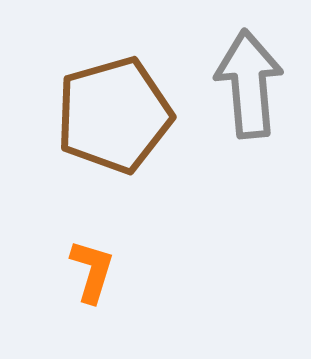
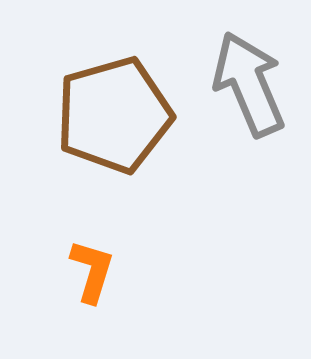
gray arrow: rotated 18 degrees counterclockwise
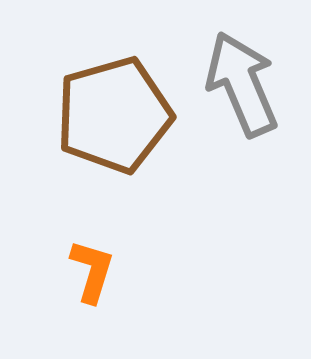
gray arrow: moved 7 px left
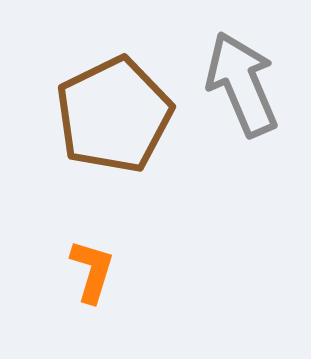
brown pentagon: rotated 10 degrees counterclockwise
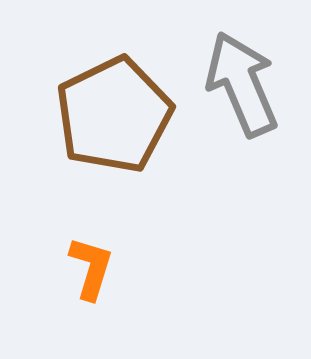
orange L-shape: moved 1 px left, 3 px up
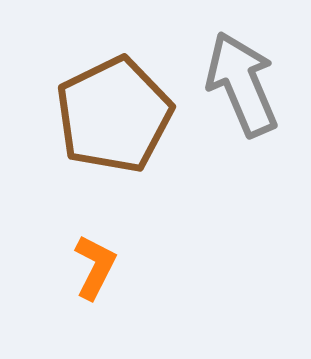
orange L-shape: moved 4 px right, 1 px up; rotated 10 degrees clockwise
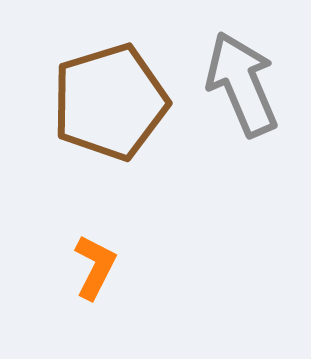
brown pentagon: moved 4 px left, 13 px up; rotated 9 degrees clockwise
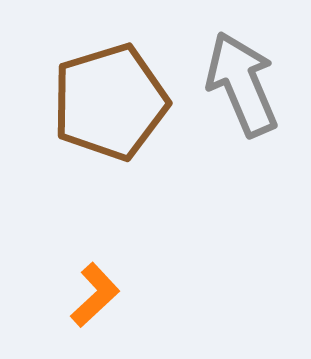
orange L-shape: moved 28 px down; rotated 20 degrees clockwise
